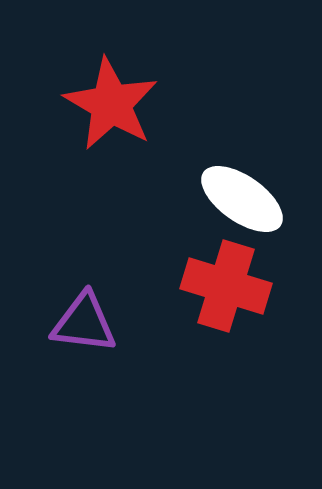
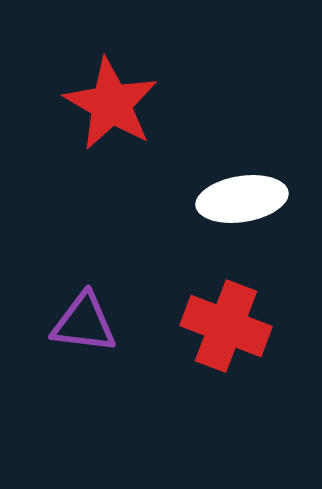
white ellipse: rotated 44 degrees counterclockwise
red cross: moved 40 px down; rotated 4 degrees clockwise
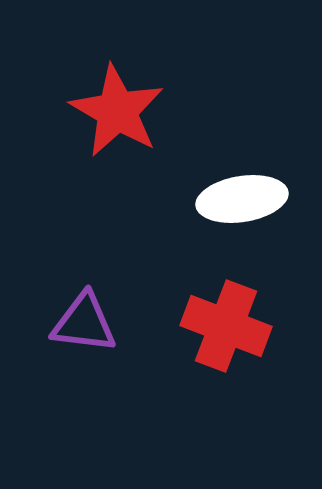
red star: moved 6 px right, 7 px down
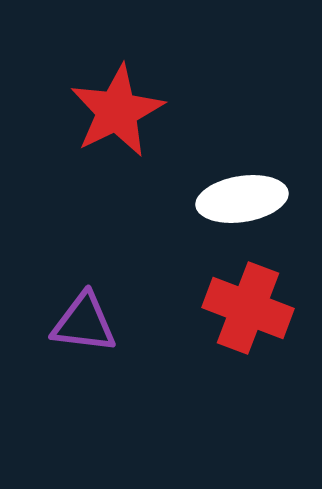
red star: rotated 16 degrees clockwise
red cross: moved 22 px right, 18 px up
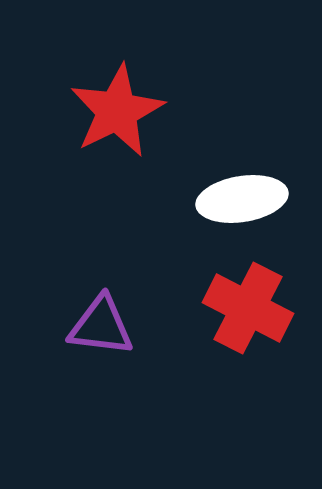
red cross: rotated 6 degrees clockwise
purple triangle: moved 17 px right, 3 px down
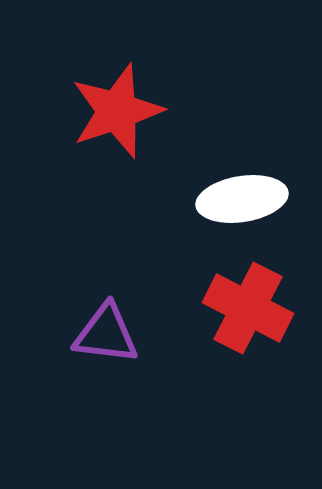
red star: rotated 8 degrees clockwise
purple triangle: moved 5 px right, 8 px down
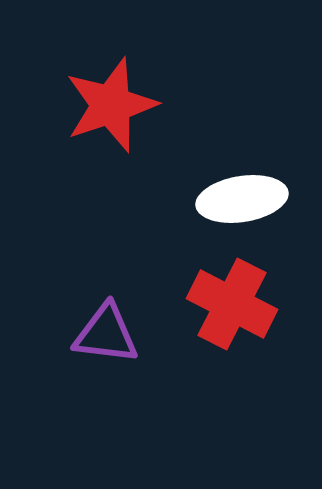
red star: moved 6 px left, 6 px up
red cross: moved 16 px left, 4 px up
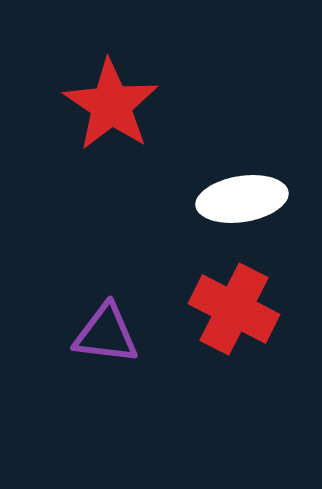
red star: rotated 20 degrees counterclockwise
red cross: moved 2 px right, 5 px down
